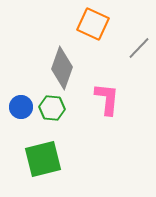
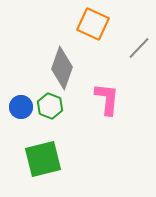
green hexagon: moved 2 px left, 2 px up; rotated 15 degrees clockwise
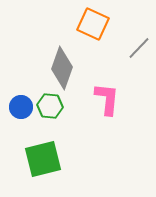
green hexagon: rotated 15 degrees counterclockwise
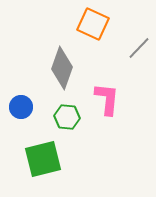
green hexagon: moved 17 px right, 11 px down
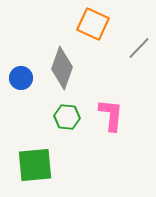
pink L-shape: moved 4 px right, 16 px down
blue circle: moved 29 px up
green square: moved 8 px left, 6 px down; rotated 9 degrees clockwise
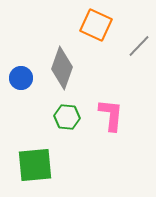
orange square: moved 3 px right, 1 px down
gray line: moved 2 px up
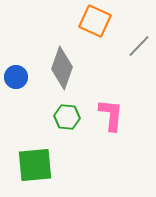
orange square: moved 1 px left, 4 px up
blue circle: moved 5 px left, 1 px up
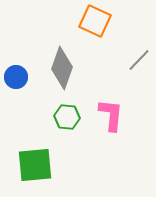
gray line: moved 14 px down
